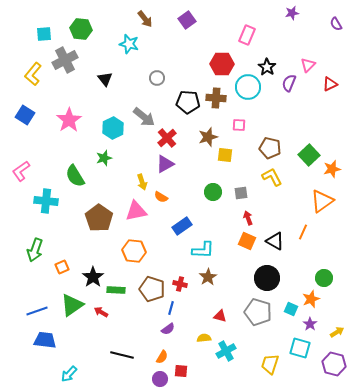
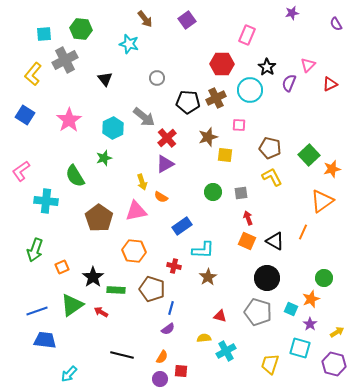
cyan circle at (248, 87): moved 2 px right, 3 px down
brown cross at (216, 98): rotated 30 degrees counterclockwise
red cross at (180, 284): moved 6 px left, 18 px up
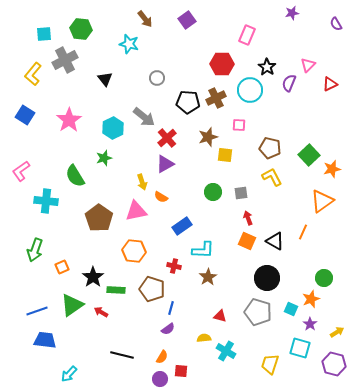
cyan cross at (226, 351): rotated 30 degrees counterclockwise
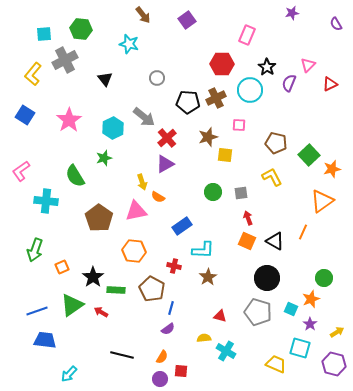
brown arrow at (145, 19): moved 2 px left, 4 px up
brown pentagon at (270, 148): moved 6 px right, 5 px up
orange semicircle at (161, 197): moved 3 px left
brown pentagon at (152, 289): rotated 10 degrees clockwise
yellow trapezoid at (270, 364): moved 6 px right; rotated 95 degrees clockwise
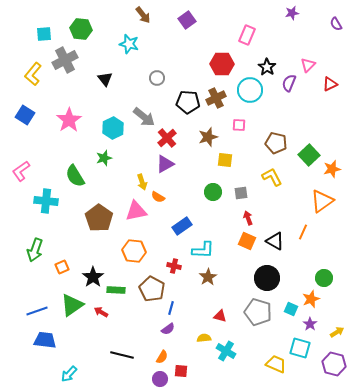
yellow square at (225, 155): moved 5 px down
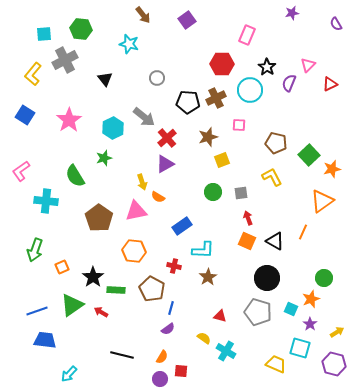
yellow square at (225, 160): moved 3 px left; rotated 28 degrees counterclockwise
yellow semicircle at (204, 338): rotated 40 degrees clockwise
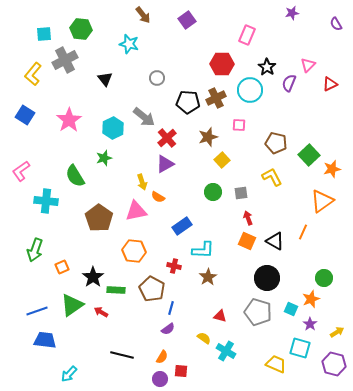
yellow square at (222, 160): rotated 21 degrees counterclockwise
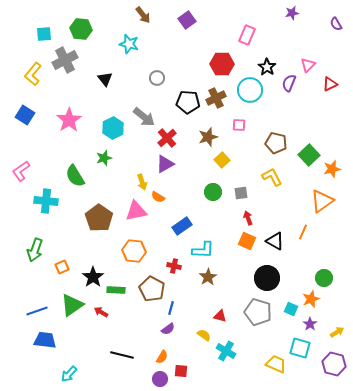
yellow semicircle at (204, 338): moved 3 px up
